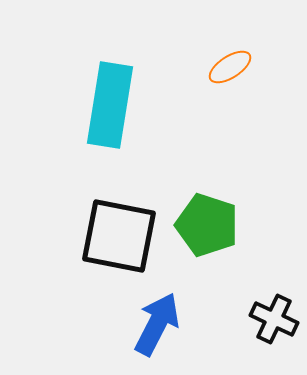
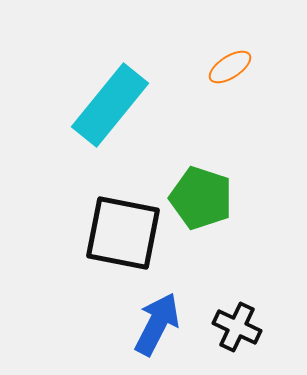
cyan rectangle: rotated 30 degrees clockwise
green pentagon: moved 6 px left, 27 px up
black square: moved 4 px right, 3 px up
black cross: moved 37 px left, 8 px down
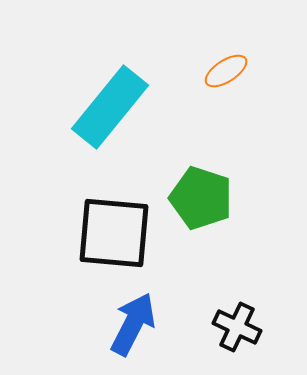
orange ellipse: moved 4 px left, 4 px down
cyan rectangle: moved 2 px down
black square: moved 9 px left; rotated 6 degrees counterclockwise
blue arrow: moved 24 px left
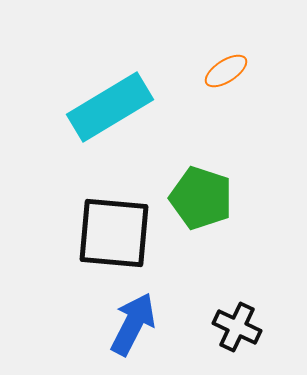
cyan rectangle: rotated 20 degrees clockwise
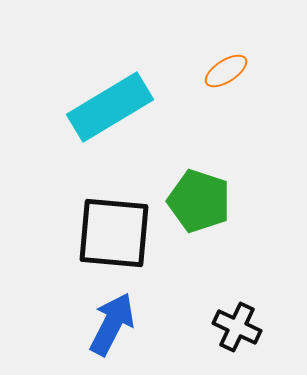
green pentagon: moved 2 px left, 3 px down
blue arrow: moved 21 px left
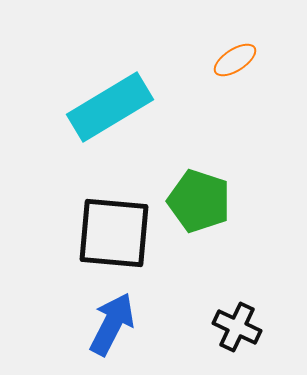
orange ellipse: moved 9 px right, 11 px up
